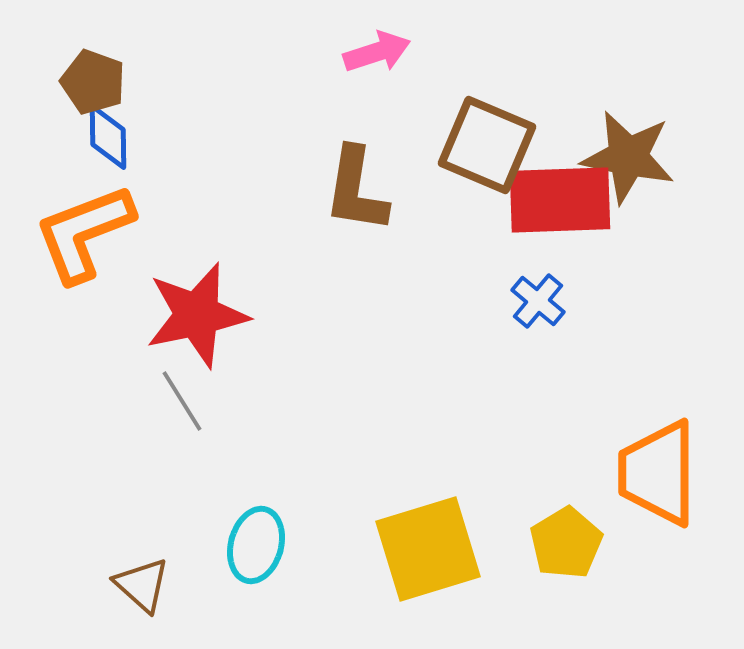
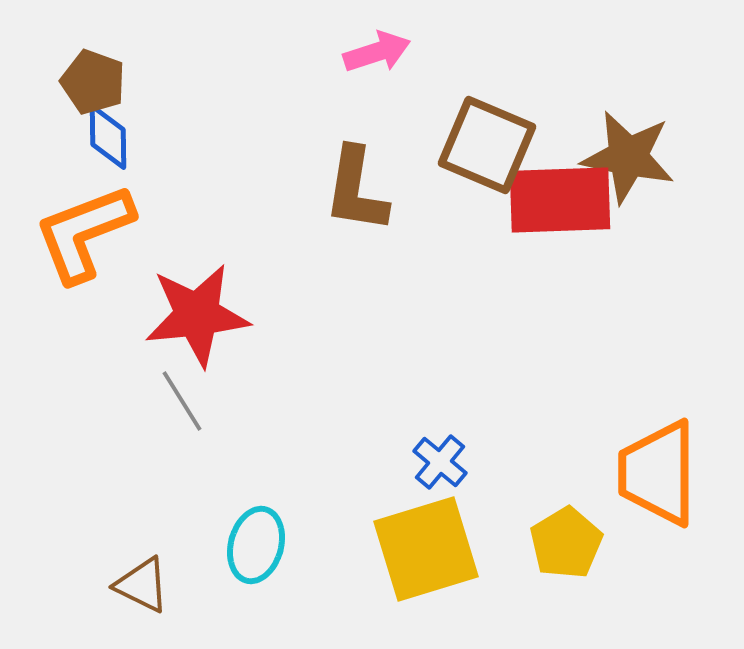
blue cross: moved 98 px left, 161 px down
red star: rotated 6 degrees clockwise
yellow square: moved 2 px left
brown triangle: rotated 16 degrees counterclockwise
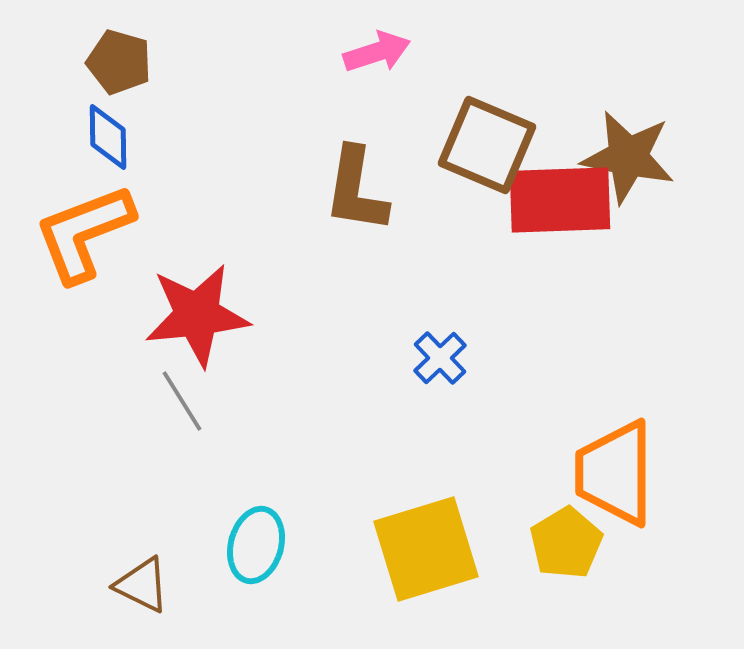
brown pentagon: moved 26 px right, 20 px up; rotated 4 degrees counterclockwise
blue cross: moved 104 px up; rotated 6 degrees clockwise
orange trapezoid: moved 43 px left
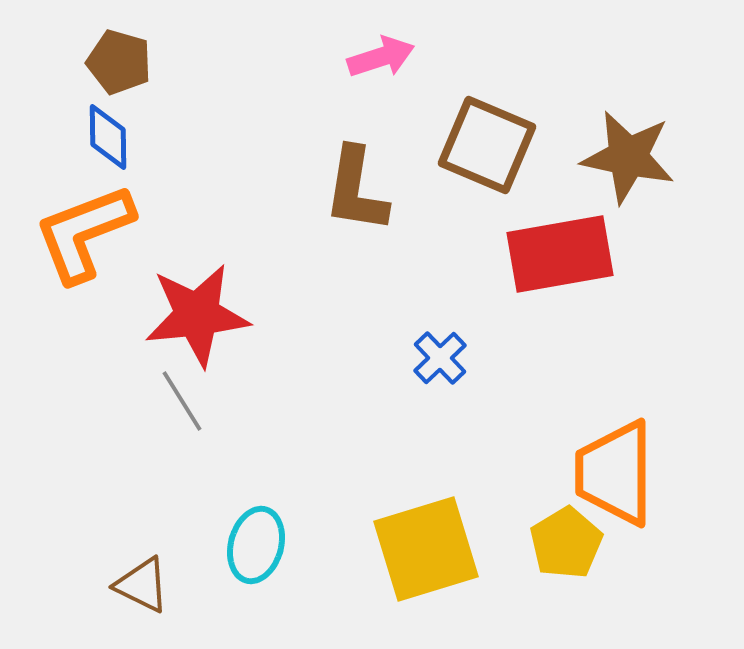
pink arrow: moved 4 px right, 5 px down
red rectangle: moved 54 px down; rotated 8 degrees counterclockwise
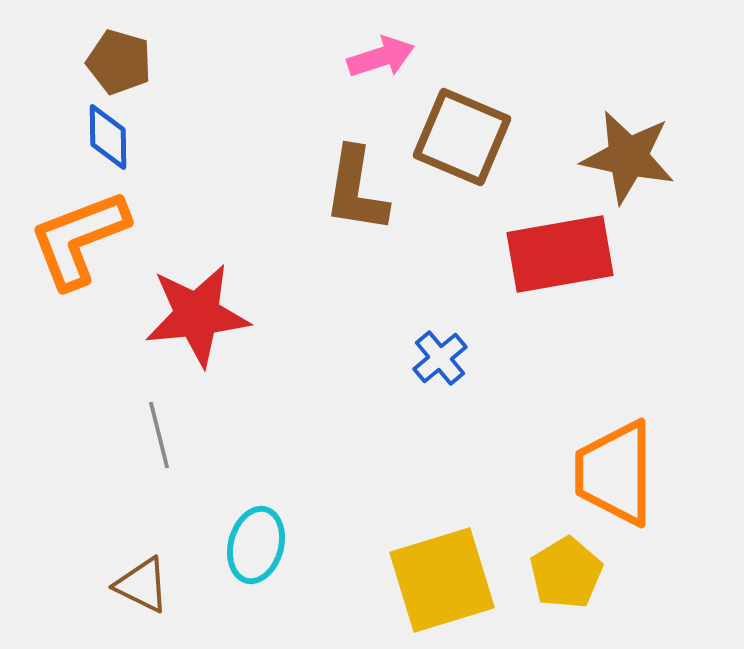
brown square: moved 25 px left, 8 px up
orange L-shape: moved 5 px left, 6 px down
blue cross: rotated 4 degrees clockwise
gray line: moved 23 px left, 34 px down; rotated 18 degrees clockwise
yellow pentagon: moved 30 px down
yellow square: moved 16 px right, 31 px down
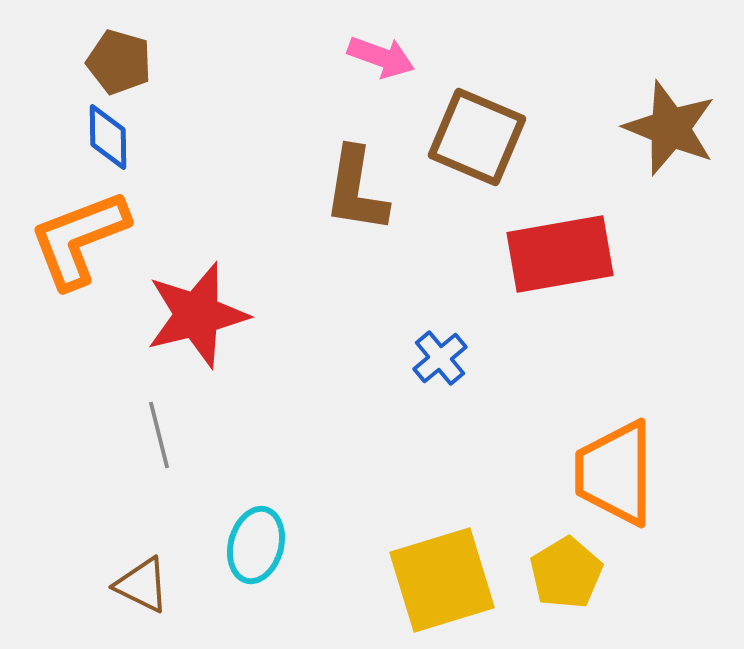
pink arrow: rotated 38 degrees clockwise
brown square: moved 15 px right
brown star: moved 42 px right, 29 px up; rotated 10 degrees clockwise
red star: rotated 8 degrees counterclockwise
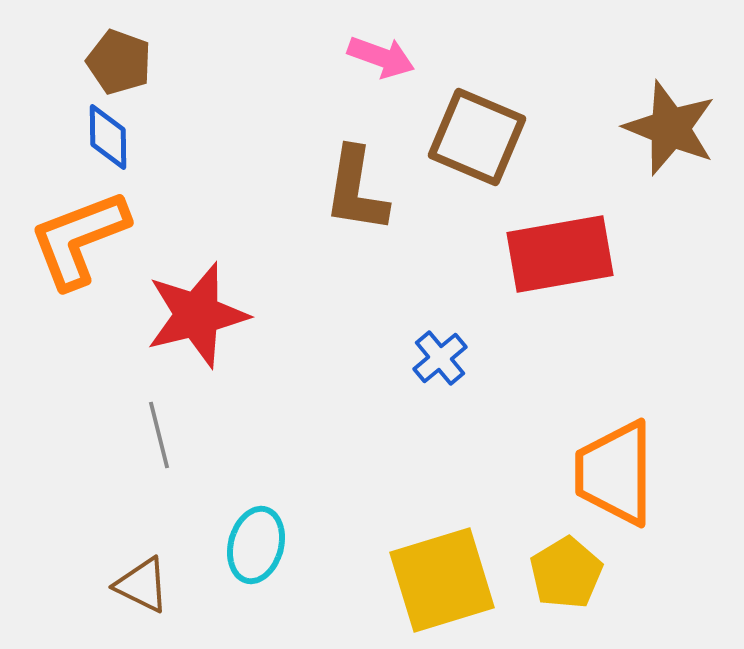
brown pentagon: rotated 4 degrees clockwise
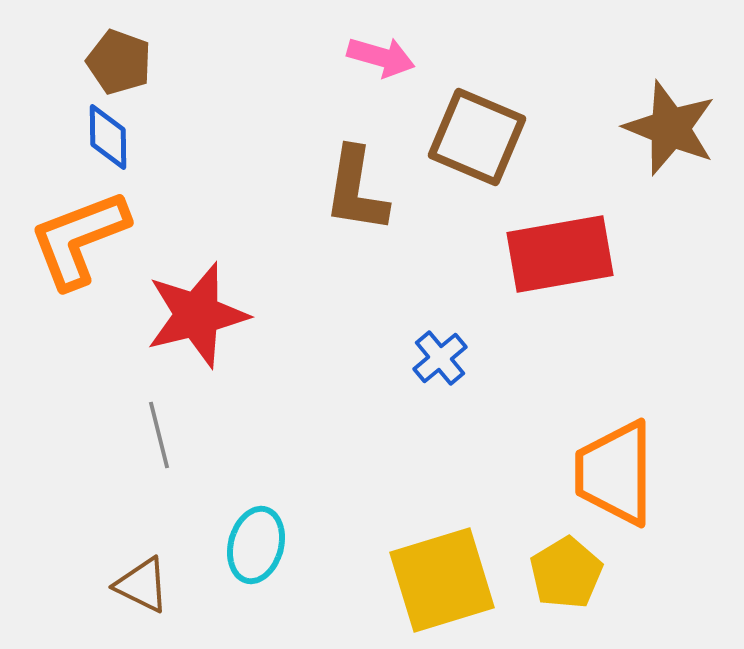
pink arrow: rotated 4 degrees counterclockwise
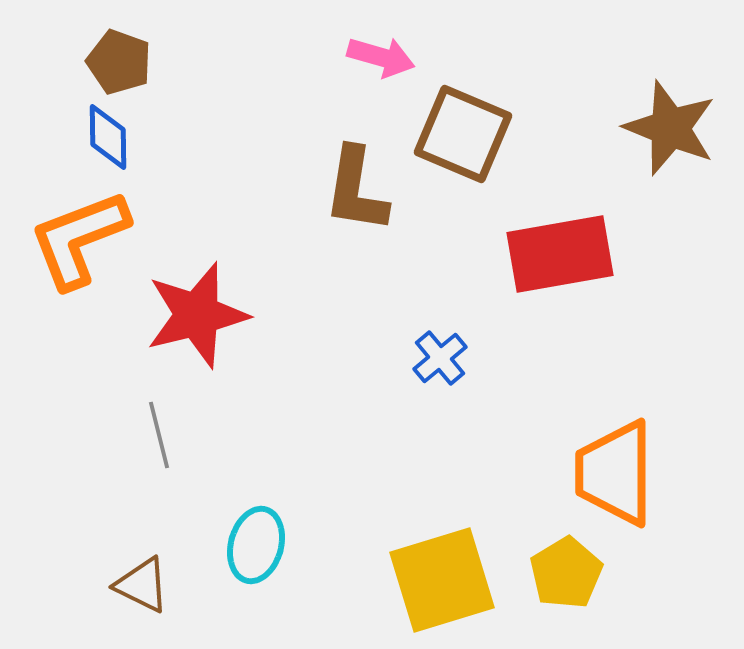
brown square: moved 14 px left, 3 px up
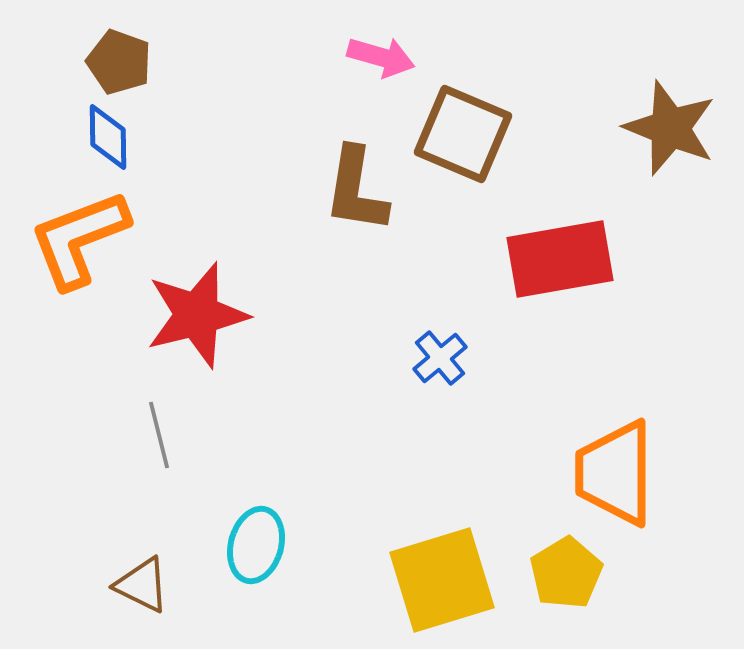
red rectangle: moved 5 px down
